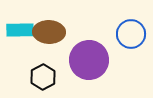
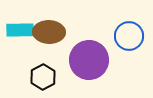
blue circle: moved 2 px left, 2 px down
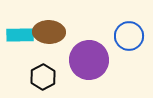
cyan rectangle: moved 5 px down
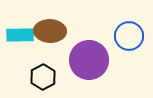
brown ellipse: moved 1 px right, 1 px up
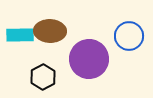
purple circle: moved 1 px up
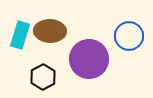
cyan rectangle: rotated 72 degrees counterclockwise
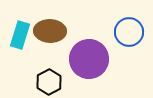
blue circle: moved 4 px up
black hexagon: moved 6 px right, 5 px down
